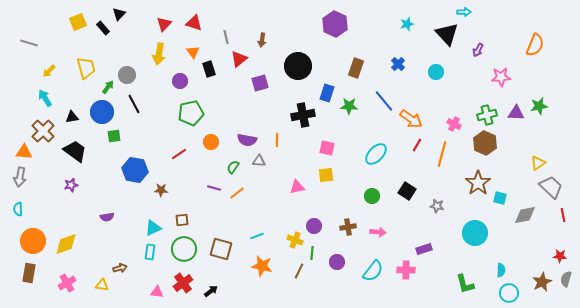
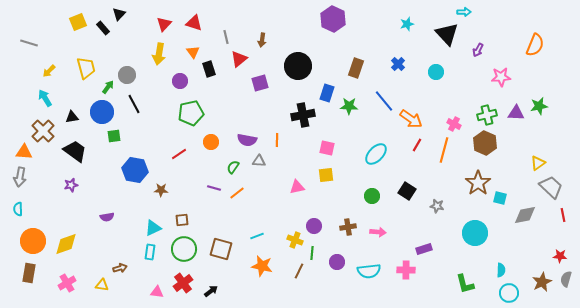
purple hexagon at (335, 24): moved 2 px left, 5 px up
orange line at (442, 154): moved 2 px right, 4 px up
cyan semicircle at (373, 271): moved 4 px left; rotated 45 degrees clockwise
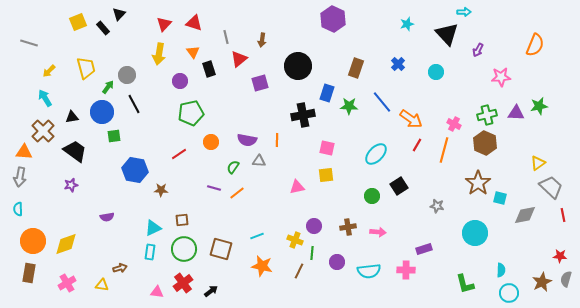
blue line at (384, 101): moved 2 px left, 1 px down
black square at (407, 191): moved 8 px left, 5 px up; rotated 24 degrees clockwise
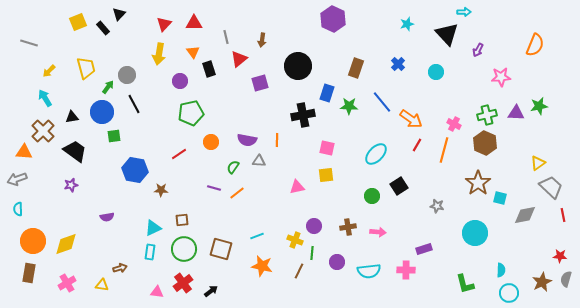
red triangle at (194, 23): rotated 18 degrees counterclockwise
gray arrow at (20, 177): moved 3 px left, 2 px down; rotated 60 degrees clockwise
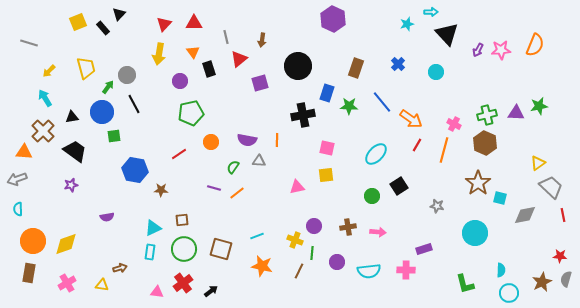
cyan arrow at (464, 12): moved 33 px left
pink star at (501, 77): moved 27 px up
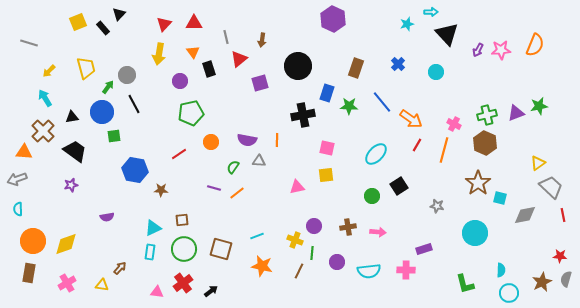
purple triangle at (516, 113): rotated 24 degrees counterclockwise
brown arrow at (120, 268): rotated 32 degrees counterclockwise
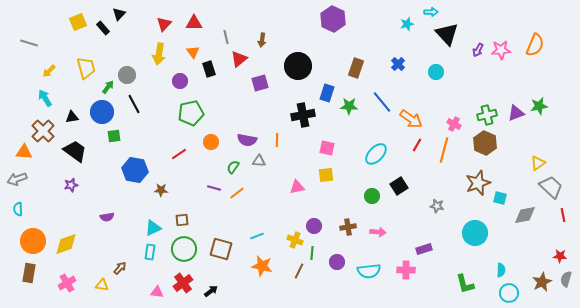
brown star at (478, 183): rotated 15 degrees clockwise
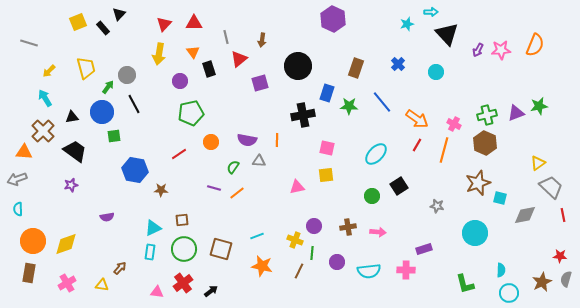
orange arrow at (411, 119): moved 6 px right
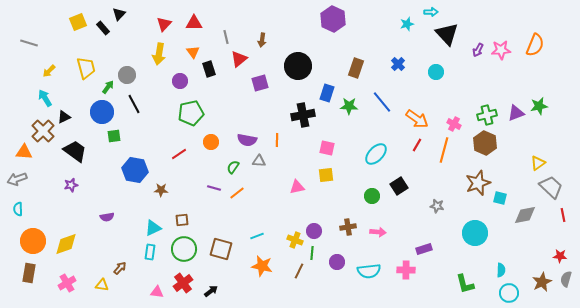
black triangle at (72, 117): moved 8 px left; rotated 16 degrees counterclockwise
purple circle at (314, 226): moved 5 px down
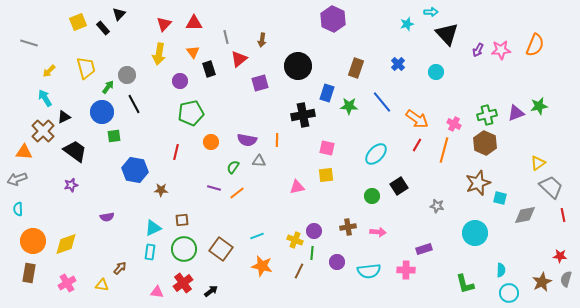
red line at (179, 154): moved 3 px left, 2 px up; rotated 42 degrees counterclockwise
brown square at (221, 249): rotated 20 degrees clockwise
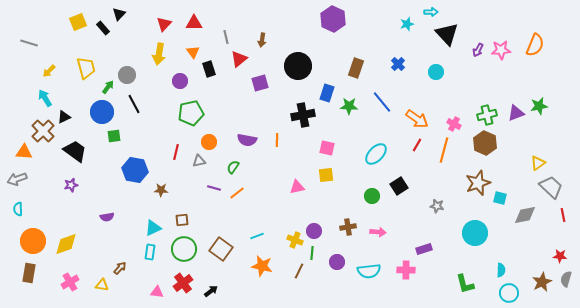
orange circle at (211, 142): moved 2 px left
gray triangle at (259, 161): moved 60 px left; rotated 16 degrees counterclockwise
pink cross at (67, 283): moved 3 px right, 1 px up
